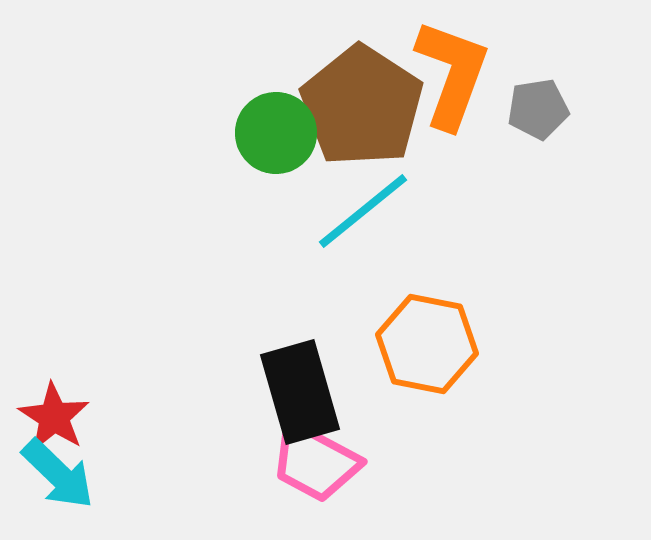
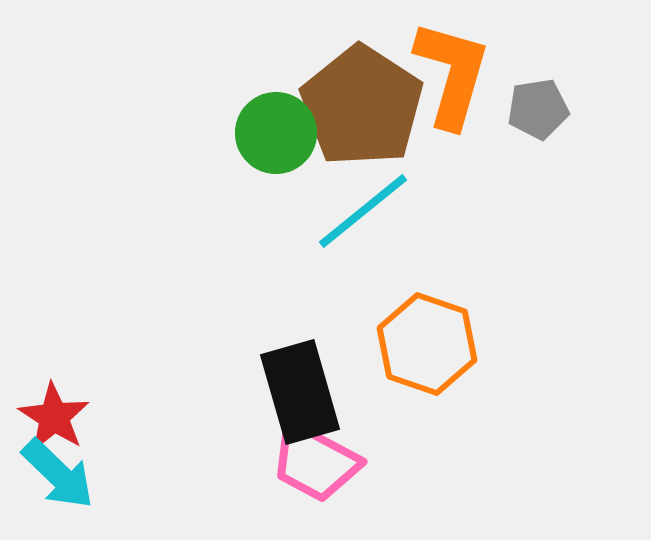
orange L-shape: rotated 4 degrees counterclockwise
orange hexagon: rotated 8 degrees clockwise
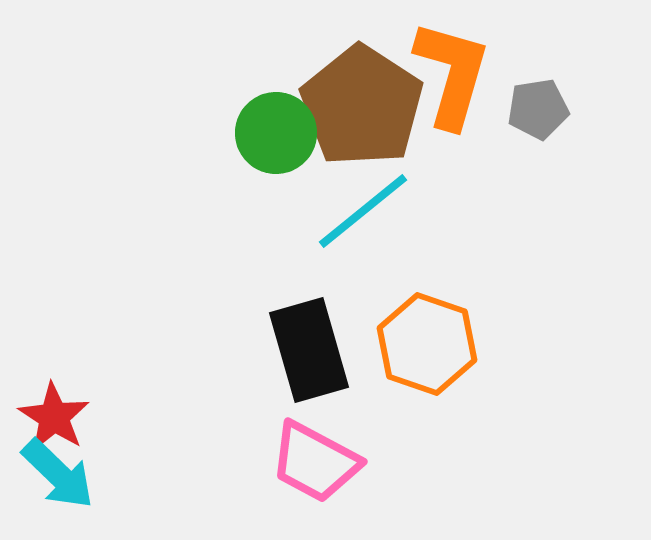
black rectangle: moved 9 px right, 42 px up
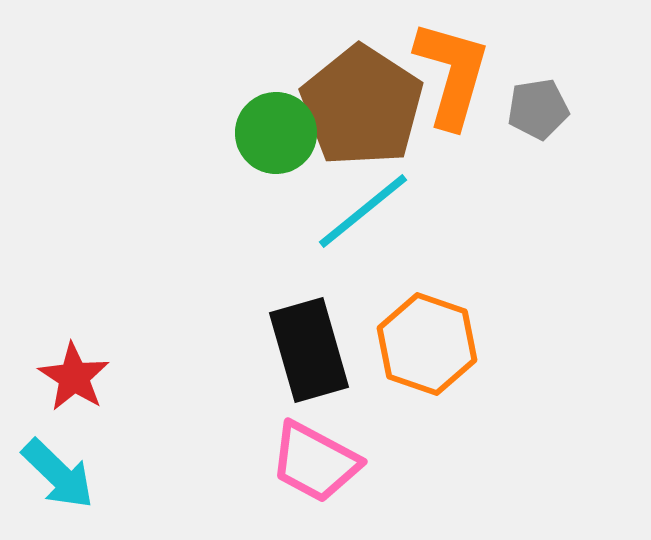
red star: moved 20 px right, 40 px up
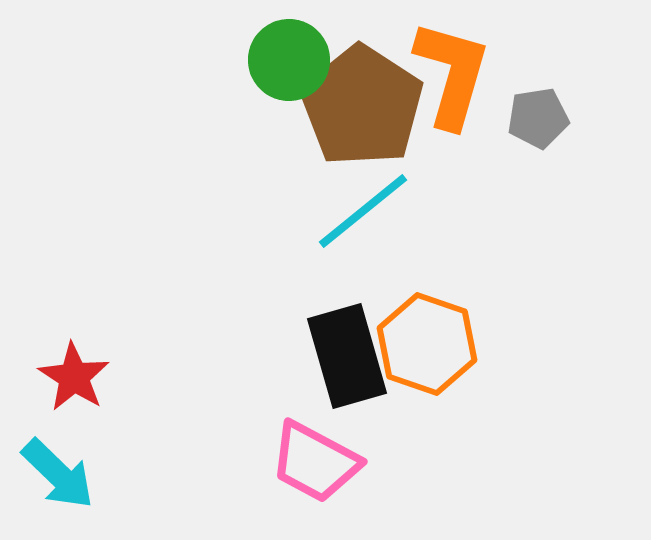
gray pentagon: moved 9 px down
green circle: moved 13 px right, 73 px up
black rectangle: moved 38 px right, 6 px down
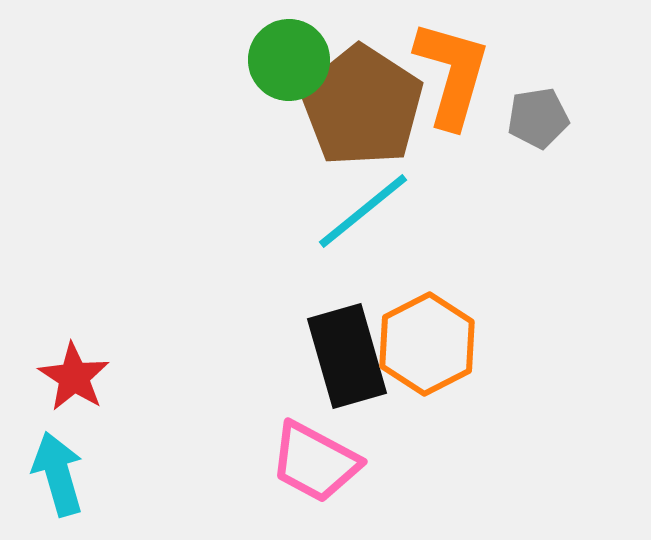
orange hexagon: rotated 14 degrees clockwise
cyan arrow: rotated 150 degrees counterclockwise
